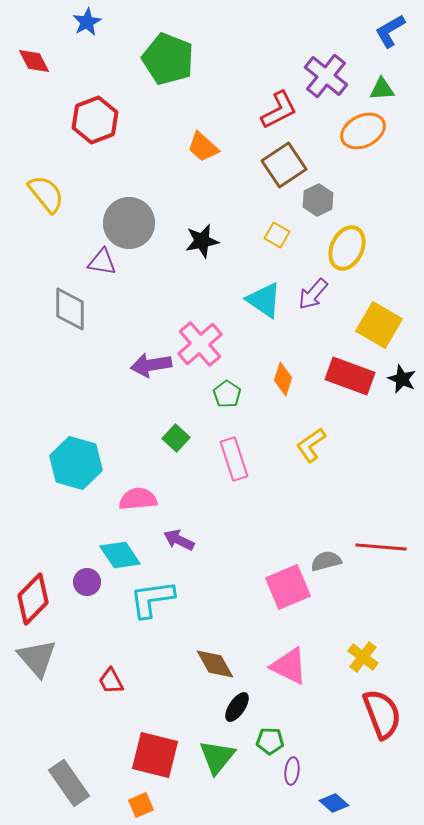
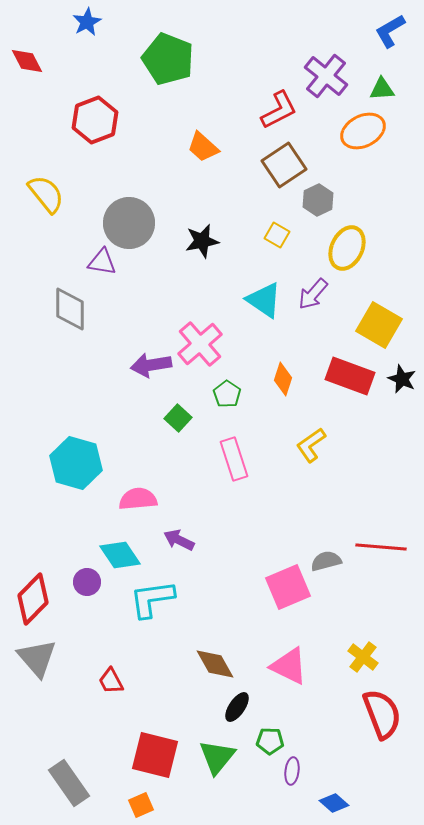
red diamond at (34, 61): moved 7 px left
green square at (176, 438): moved 2 px right, 20 px up
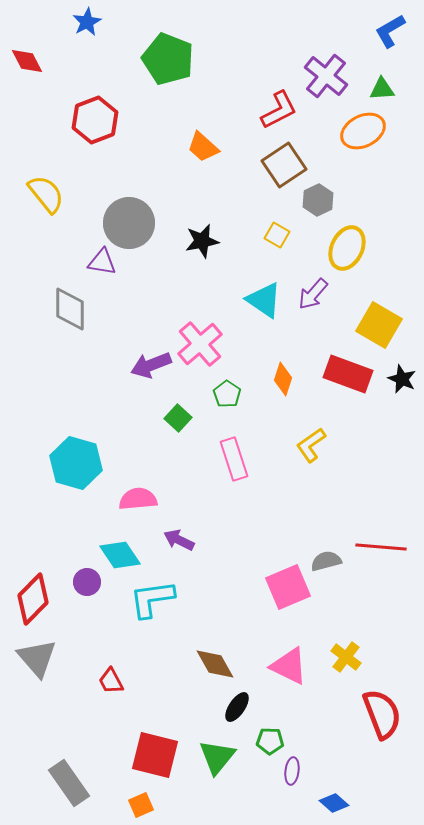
purple arrow at (151, 365): rotated 12 degrees counterclockwise
red rectangle at (350, 376): moved 2 px left, 2 px up
yellow cross at (363, 657): moved 17 px left
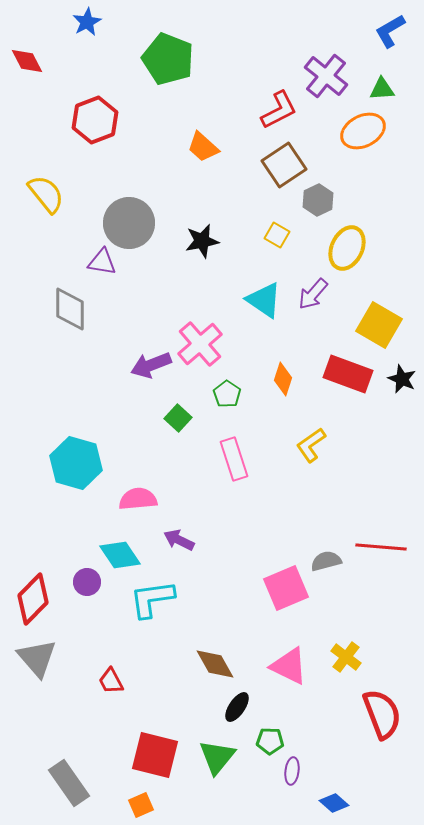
pink square at (288, 587): moved 2 px left, 1 px down
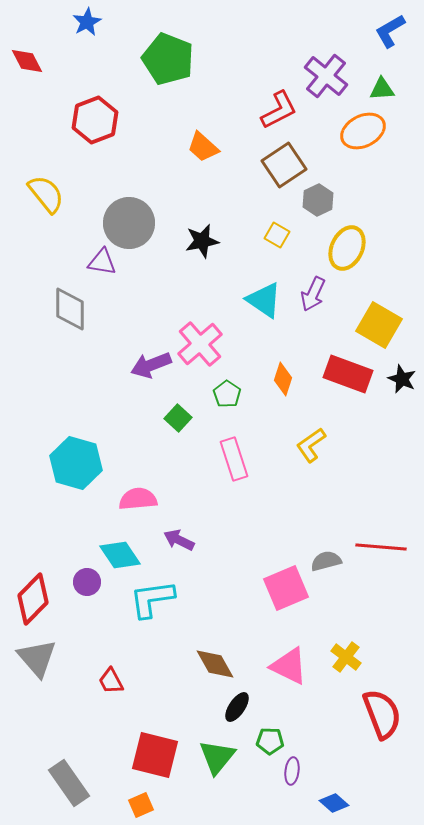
purple arrow at (313, 294): rotated 16 degrees counterclockwise
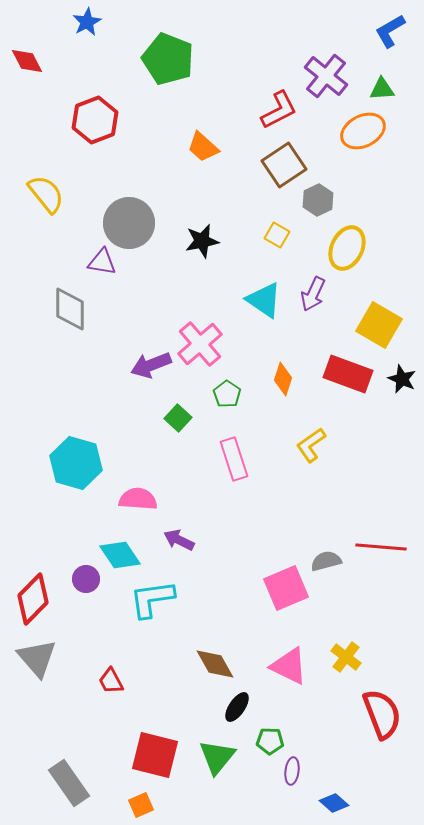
pink semicircle at (138, 499): rotated 9 degrees clockwise
purple circle at (87, 582): moved 1 px left, 3 px up
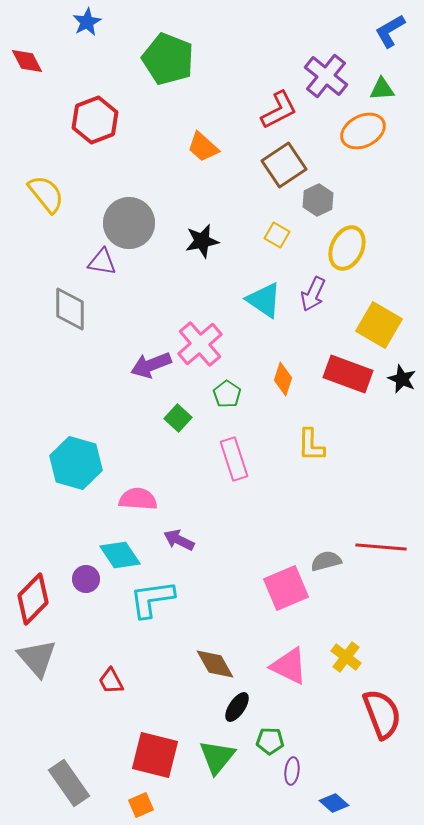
yellow L-shape at (311, 445): rotated 54 degrees counterclockwise
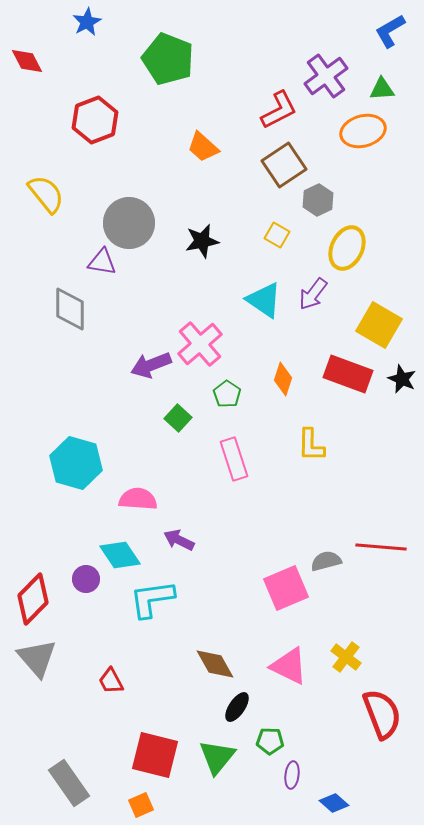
purple cross at (326, 76): rotated 15 degrees clockwise
orange ellipse at (363, 131): rotated 12 degrees clockwise
purple arrow at (313, 294): rotated 12 degrees clockwise
purple ellipse at (292, 771): moved 4 px down
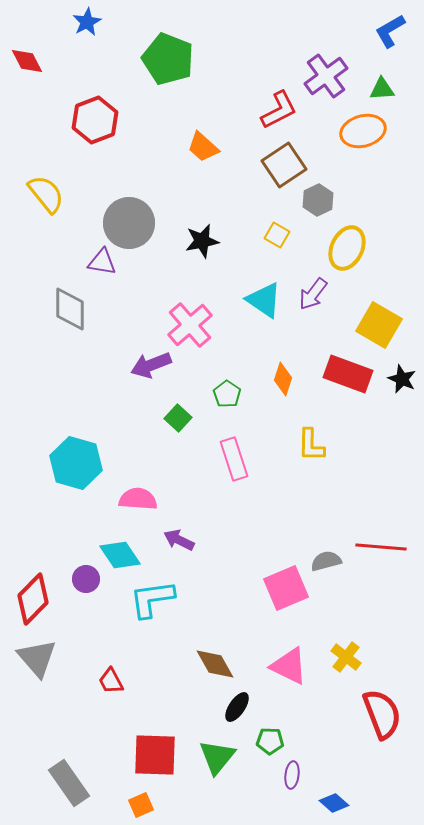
pink cross at (200, 344): moved 10 px left, 19 px up
red square at (155, 755): rotated 12 degrees counterclockwise
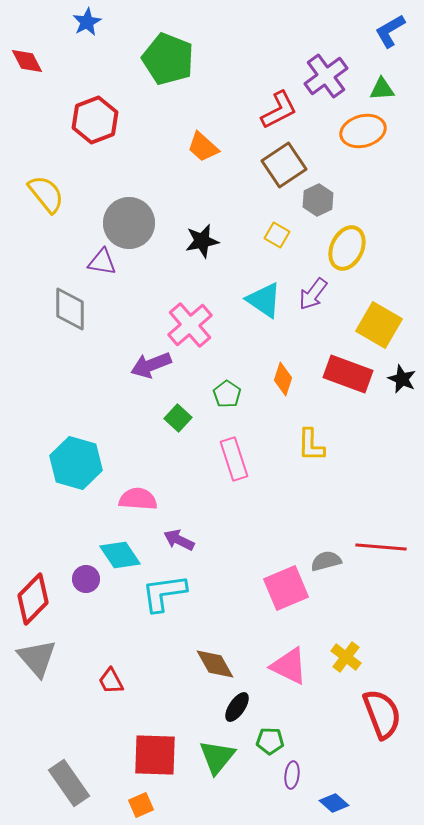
cyan L-shape at (152, 599): moved 12 px right, 6 px up
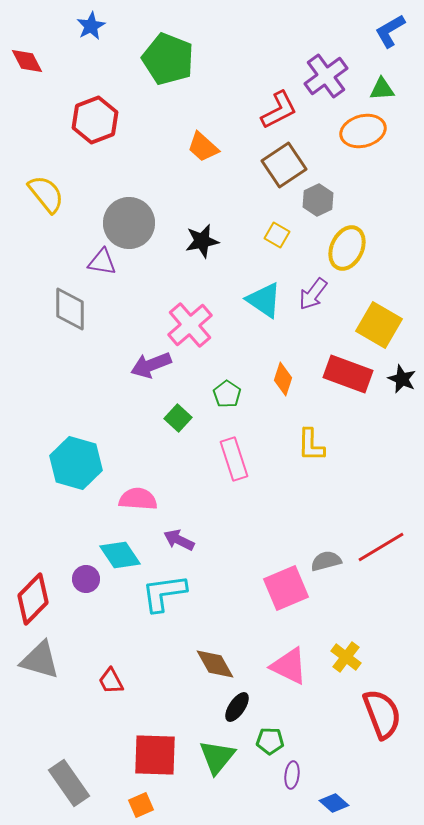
blue star at (87, 22): moved 4 px right, 4 px down
red line at (381, 547): rotated 36 degrees counterclockwise
gray triangle at (37, 658): moved 3 px right, 2 px down; rotated 33 degrees counterclockwise
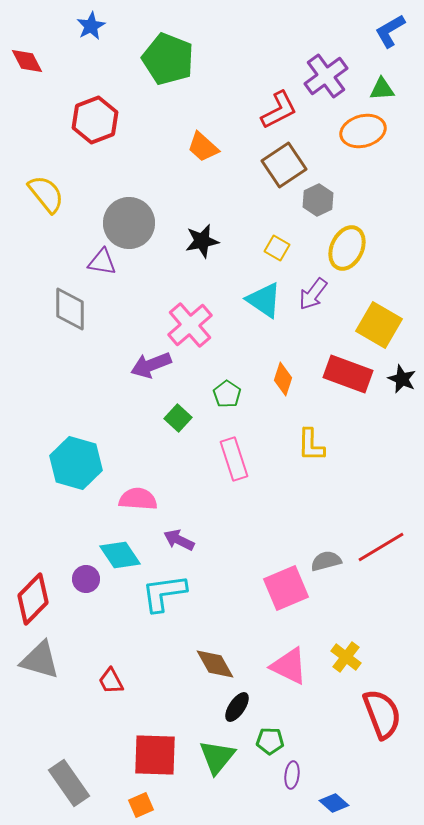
yellow square at (277, 235): moved 13 px down
